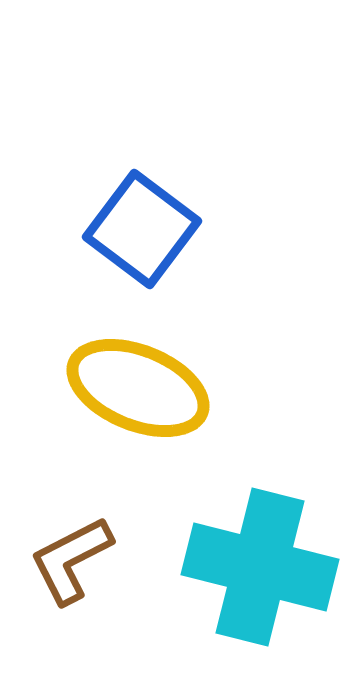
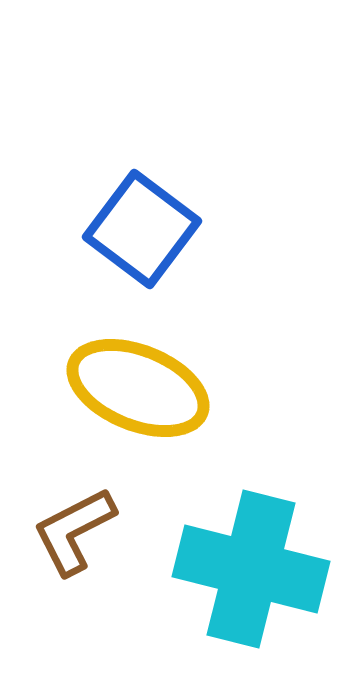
brown L-shape: moved 3 px right, 29 px up
cyan cross: moved 9 px left, 2 px down
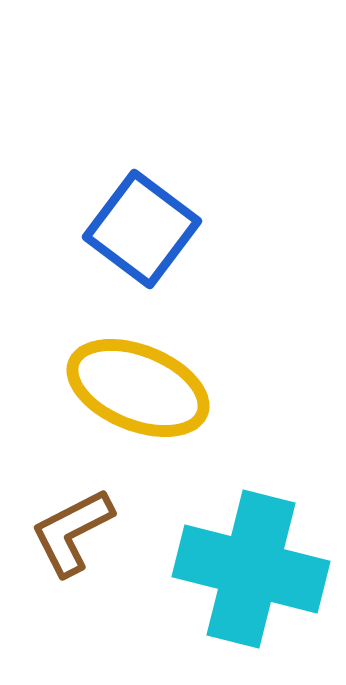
brown L-shape: moved 2 px left, 1 px down
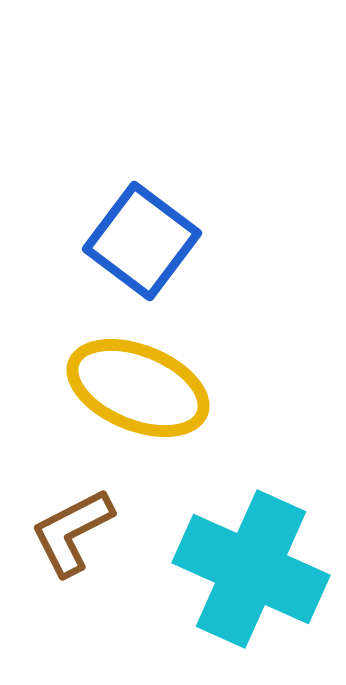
blue square: moved 12 px down
cyan cross: rotated 10 degrees clockwise
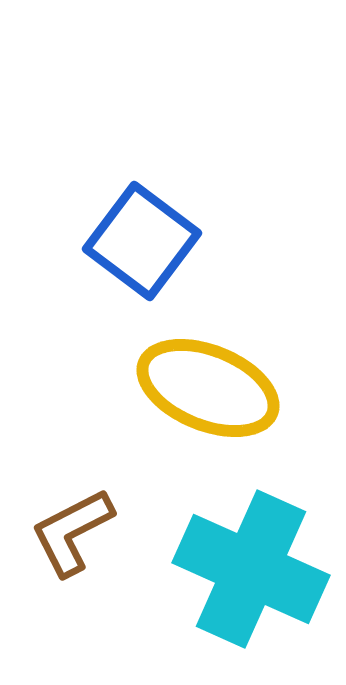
yellow ellipse: moved 70 px right
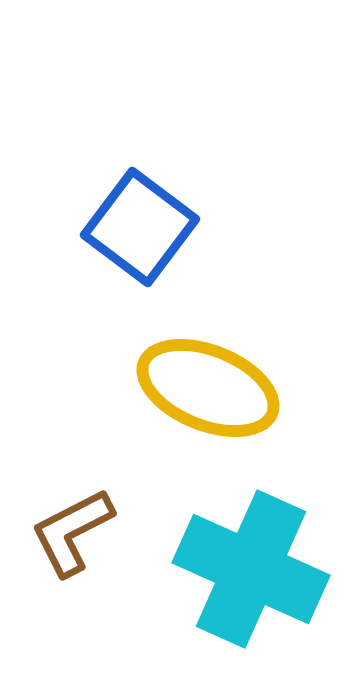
blue square: moved 2 px left, 14 px up
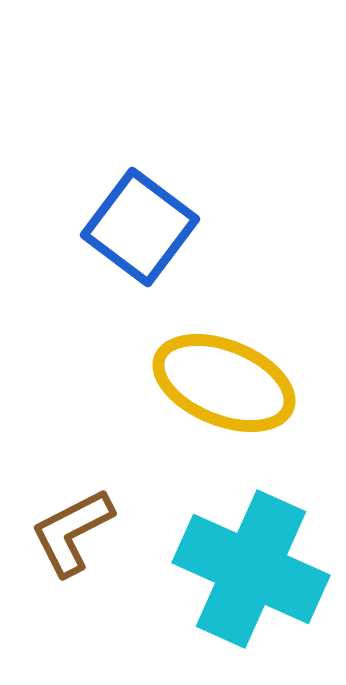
yellow ellipse: moved 16 px right, 5 px up
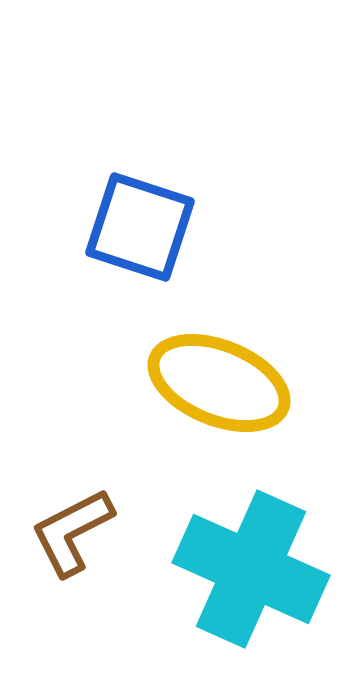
blue square: rotated 19 degrees counterclockwise
yellow ellipse: moved 5 px left
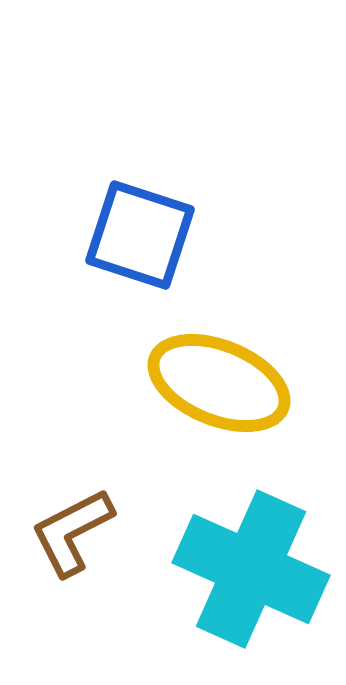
blue square: moved 8 px down
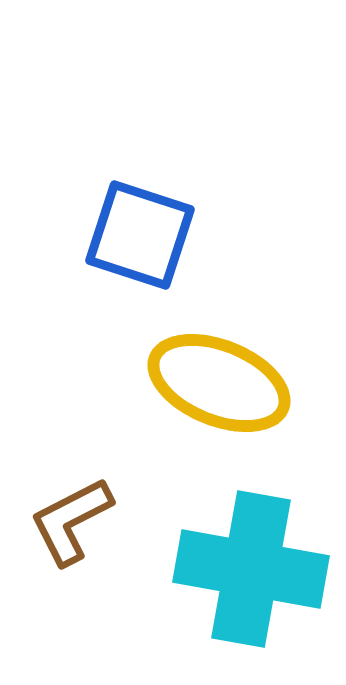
brown L-shape: moved 1 px left, 11 px up
cyan cross: rotated 14 degrees counterclockwise
